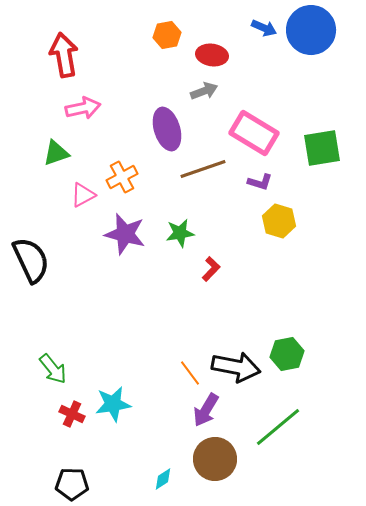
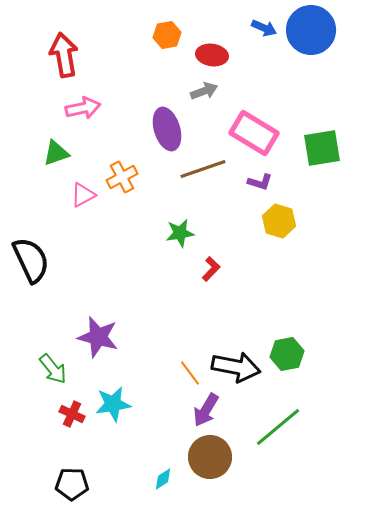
purple star: moved 27 px left, 103 px down
brown circle: moved 5 px left, 2 px up
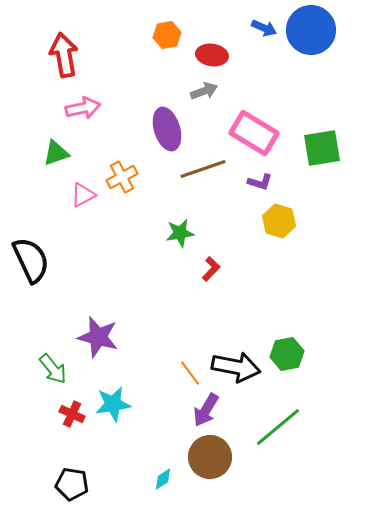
black pentagon: rotated 8 degrees clockwise
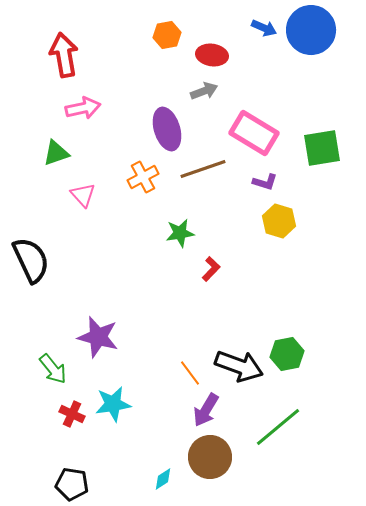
orange cross: moved 21 px right
purple L-shape: moved 5 px right
pink triangle: rotated 44 degrees counterclockwise
black arrow: moved 3 px right, 1 px up; rotated 9 degrees clockwise
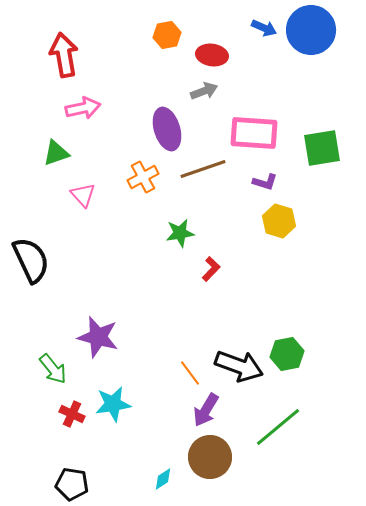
pink rectangle: rotated 27 degrees counterclockwise
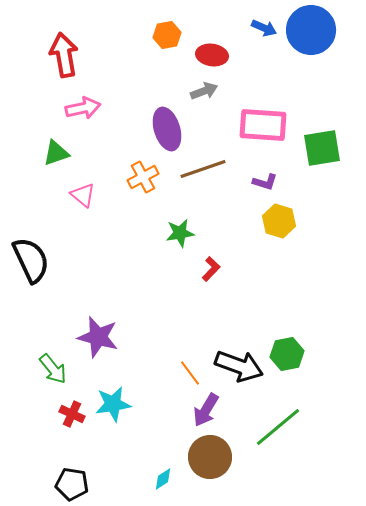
pink rectangle: moved 9 px right, 8 px up
pink triangle: rotated 8 degrees counterclockwise
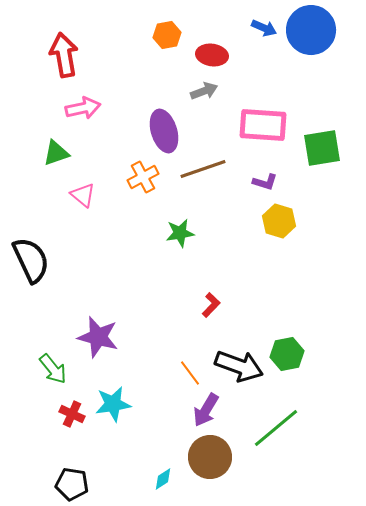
purple ellipse: moved 3 px left, 2 px down
red L-shape: moved 36 px down
green line: moved 2 px left, 1 px down
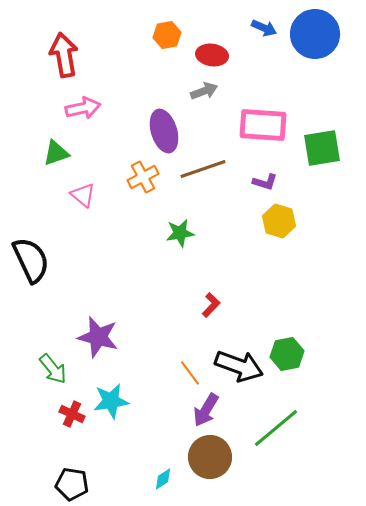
blue circle: moved 4 px right, 4 px down
cyan star: moved 2 px left, 3 px up
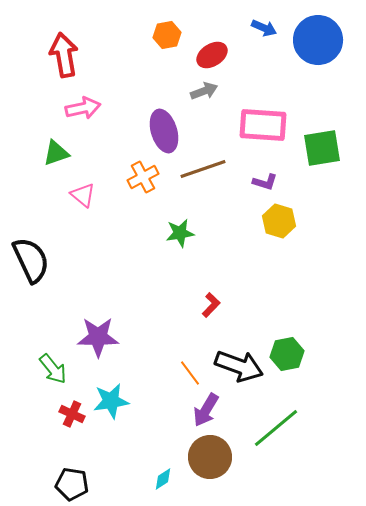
blue circle: moved 3 px right, 6 px down
red ellipse: rotated 40 degrees counterclockwise
purple star: rotated 15 degrees counterclockwise
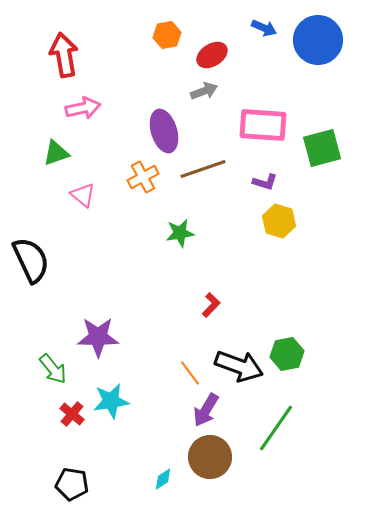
green square: rotated 6 degrees counterclockwise
red cross: rotated 15 degrees clockwise
green line: rotated 15 degrees counterclockwise
